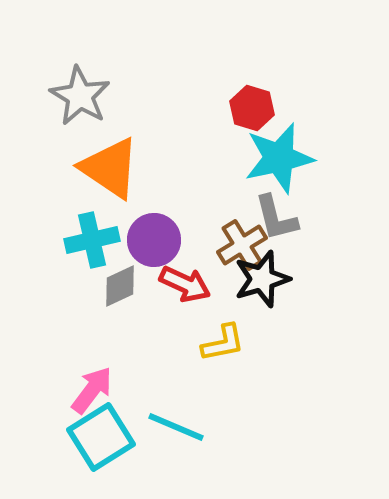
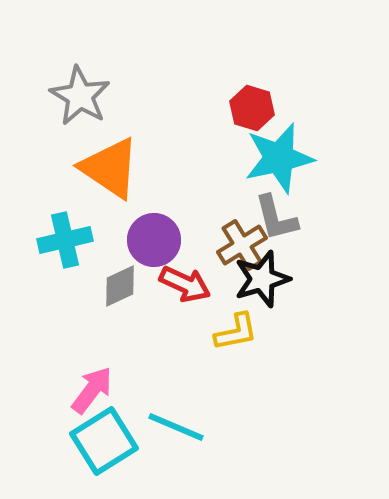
cyan cross: moved 27 px left
yellow L-shape: moved 13 px right, 11 px up
cyan square: moved 3 px right, 4 px down
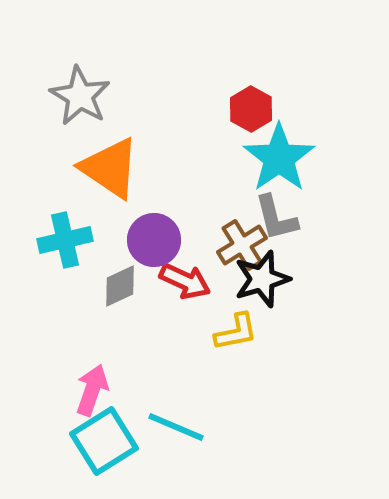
red hexagon: moved 1 px left, 1 px down; rotated 12 degrees clockwise
cyan star: rotated 22 degrees counterclockwise
red arrow: moved 3 px up
pink arrow: rotated 18 degrees counterclockwise
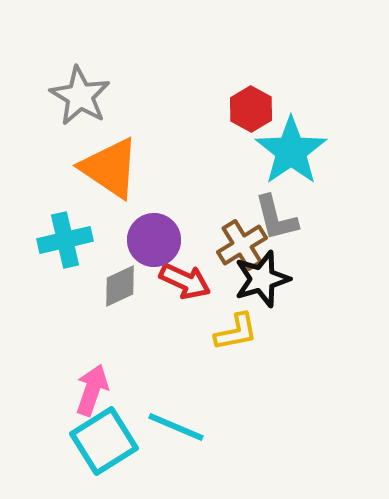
cyan star: moved 12 px right, 7 px up
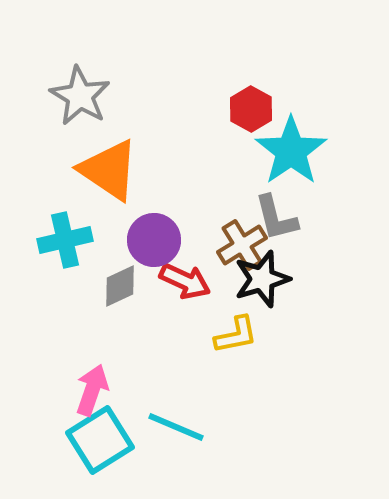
orange triangle: moved 1 px left, 2 px down
yellow L-shape: moved 3 px down
cyan square: moved 4 px left, 1 px up
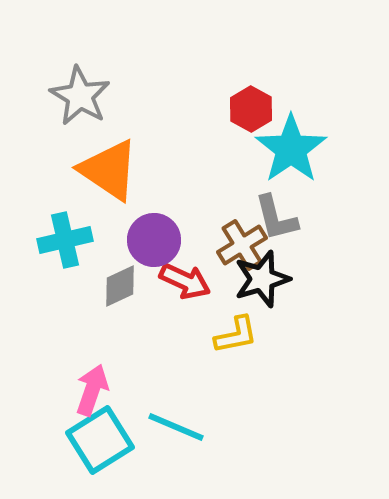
cyan star: moved 2 px up
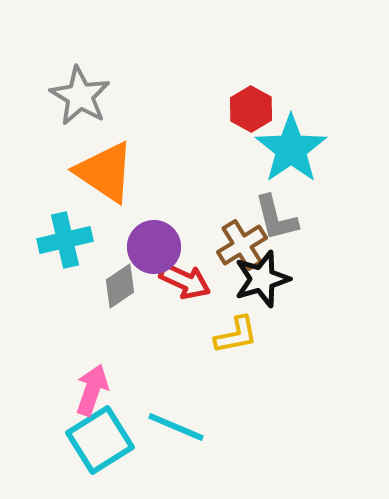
orange triangle: moved 4 px left, 2 px down
purple circle: moved 7 px down
gray diamond: rotated 9 degrees counterclockwise
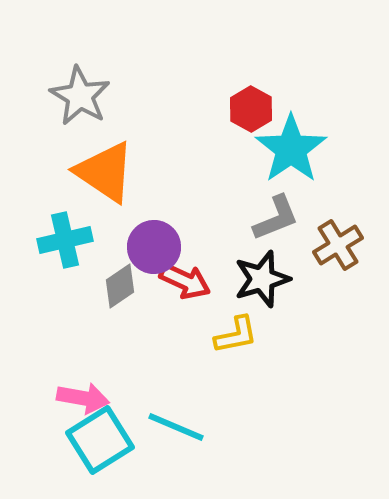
gray L-shape: rotated 98 degrees counterclockwise
brown cross: moved 96 px right
pink arrow: moved 9 px left, 8 px down; rotated 81 degrees clockwise
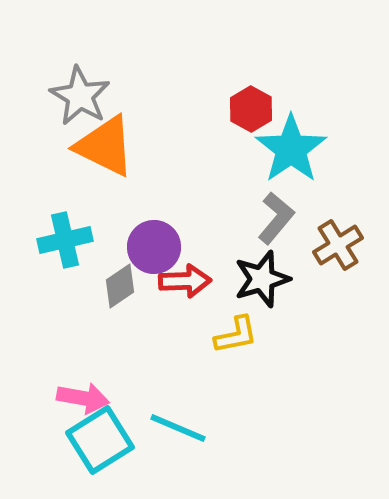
orange triangle: moved 26 px up; rotated 8 degrees counterclockwise
gray L-shape: rotated 28 degrees counterclockwise
red arrow: rotated 27 degrees counterclockwise
cyan line: moved 2 px right, 1 px down
